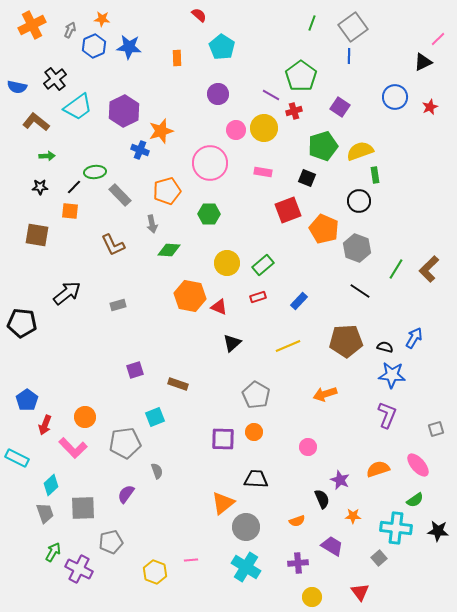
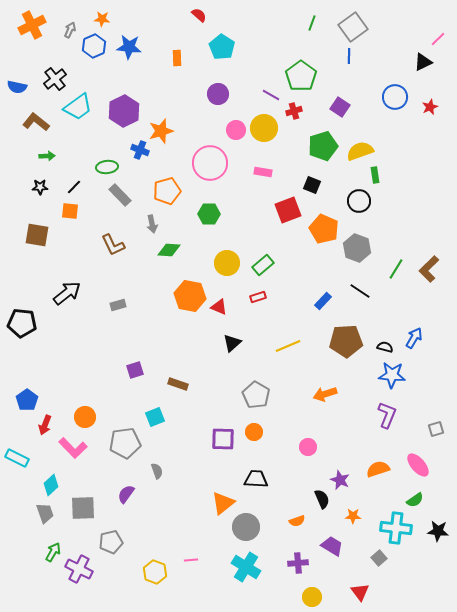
green ellipse at (95, 172): moved 12 px right, 5 px up
black square at (307, 178): moved 5 px right, 7 px down
blue rectangle at (299, 301): moved 24 px right
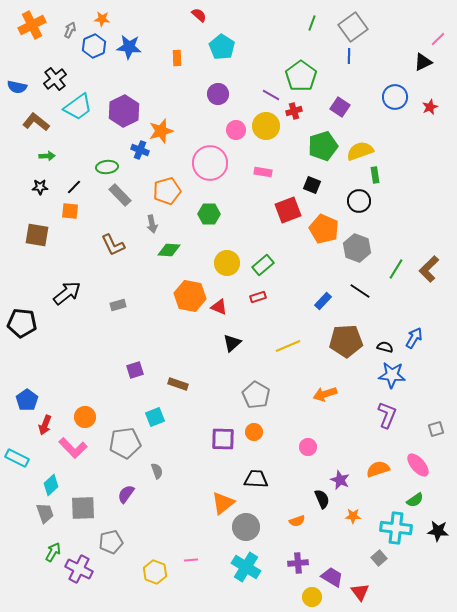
yellow circle at (264, 128): moved 2 px right, 2 px up
purple trapezoid at (332, 546): moved 31 px down
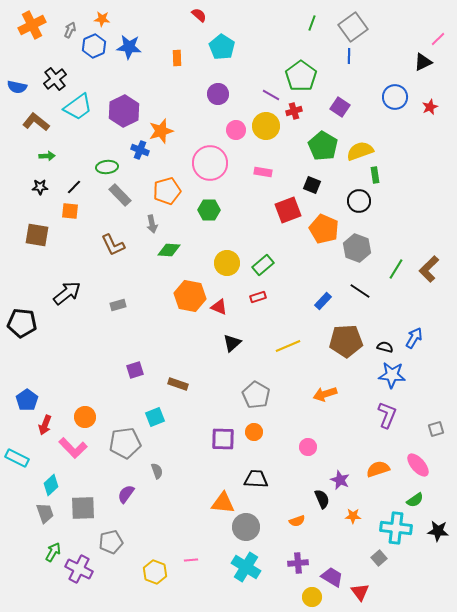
green pentagon at (323, 146): rotated 24 degrees counterclockwise
green hexagon at (209, 214): moved 4 px up
orange triangle at (223, 503): rotated 45 degrees clockwise
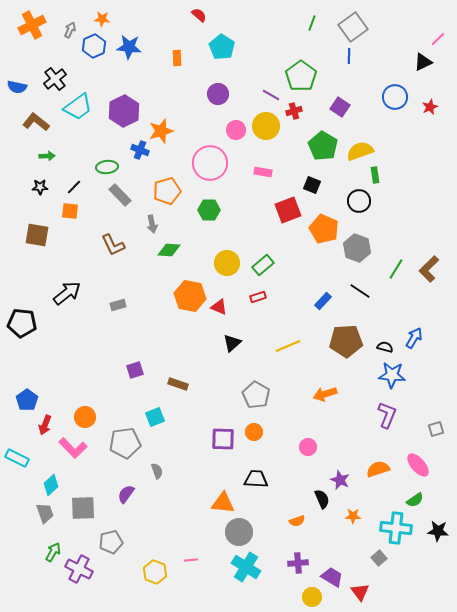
gray circle at (246, 527): moved 7 px left, 5 px down
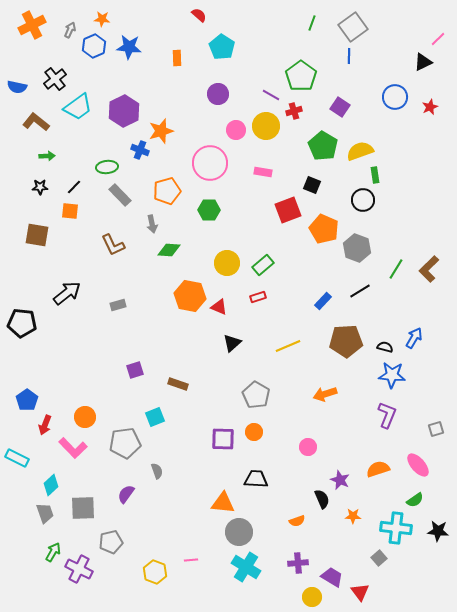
black circle at (359, 201): moved 4 px right, 1 px up
black line at (360, 291): rotated 65 degrees counterclockwise
